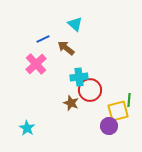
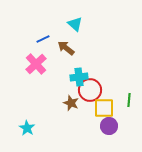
yellow square: moved 14 px left, 3 px up; rotated 15 degrees clockwise
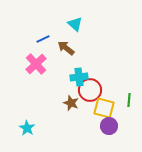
yellow square: rotated 15 degrees clockwise
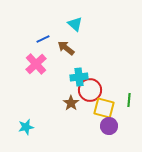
brown star: rotated 14 degrees clockwise
cyan star: moved 1 px left, 1 px up; rotated 28 degrees clockwise
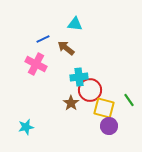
cyan triangle: rotated 35 degrees counterclockwise
pink cross: rotated 20 degrees counterclockwise
green line: rotated 40 degrees counterclockwise
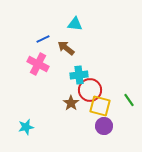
pink cross: moved 2 px right
cyan cross: moved 2 px up
yellow square: moved 4 px left, 2 px up
purple circle: moved 5 px left
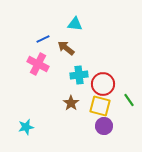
red circle: moved 13 px right, 6 px up
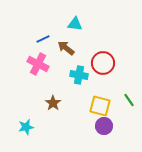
cyan cross: rotated 18 degrees clockwise
red circle: moved 21 px up
brown star: moved 18 px left
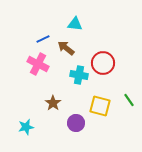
purple circle: moved 28 px left, 3 px up
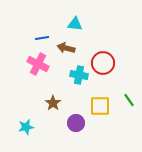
blue line: moved 1 px left, 1 px up; rotated 16 degrees clockwise
brown arrow: rotated 24 degrees counterclockwise
yellow square: rotated 15 degrees counterclockwise
